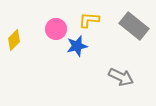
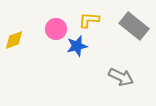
yellow diamond: rotated 25 degrees clockwise
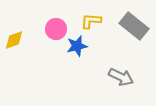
yellow L-shape: moved 2 px right, 1 px down
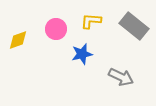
yellow diamond: moved 4 px right
blue star: moved 5 px right, 8 px down
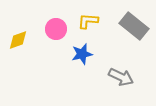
yellow L-shape: moved 3 px left
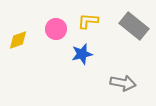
gray arrow: moved 2 px right, 6 px down; rotated 15 degrees counterclockwise
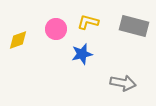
yellow L-shape: moved 1 px down; rotated 10 degrees clockwise
gray rectangle: rotated 24 degrees counterclockwise
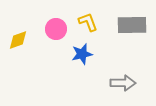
yellow L-shape: rotated 55 degrees clockwise
gray rectangle: moved 2 px left, 1 px up; rotated 16 degrees counterclockwise
gray arrow: rotated 10 degrees counterclockwise
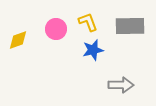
gray rectangle: moved 2 px left, 1 px down
blue star: moved 11 px right, 4 px up
gray arrow: moved 2 px left, 2 px down
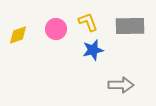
yellow diamond: moved 5 px up
